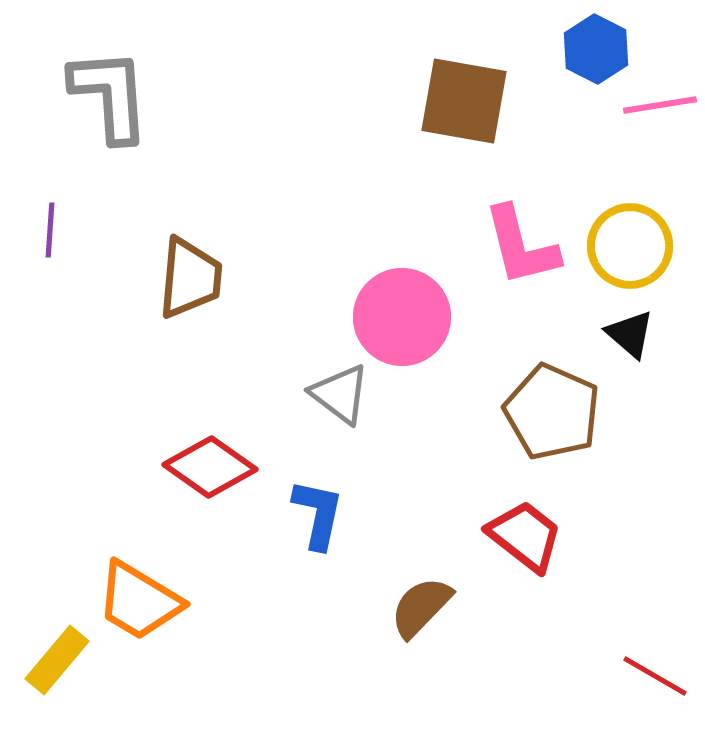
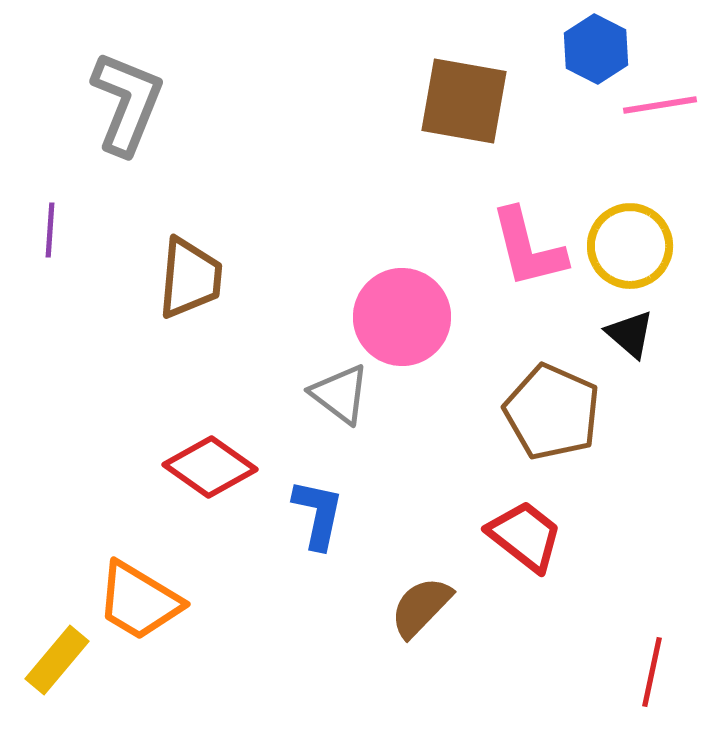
gray L-shape: moved 17 px right, 8 px down; rotated 26 degrees clockwise
pink L-shape: moved 7 px right, 2 px down
red line: moved 3 px left, 4 px up; rotated 72 degrees clockwise
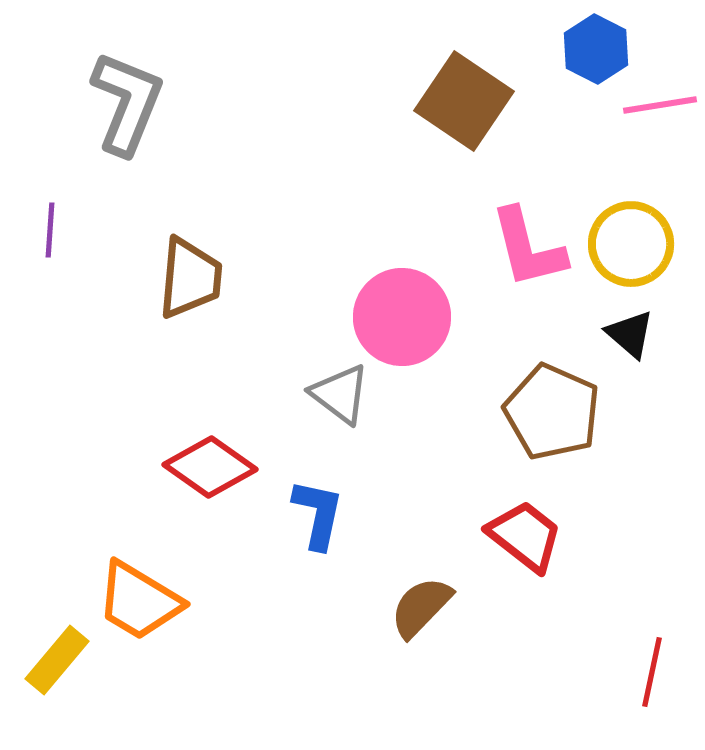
brown square: rotated 24 degrees clockwise
yellow circle: moved 1 px right, 2 px up
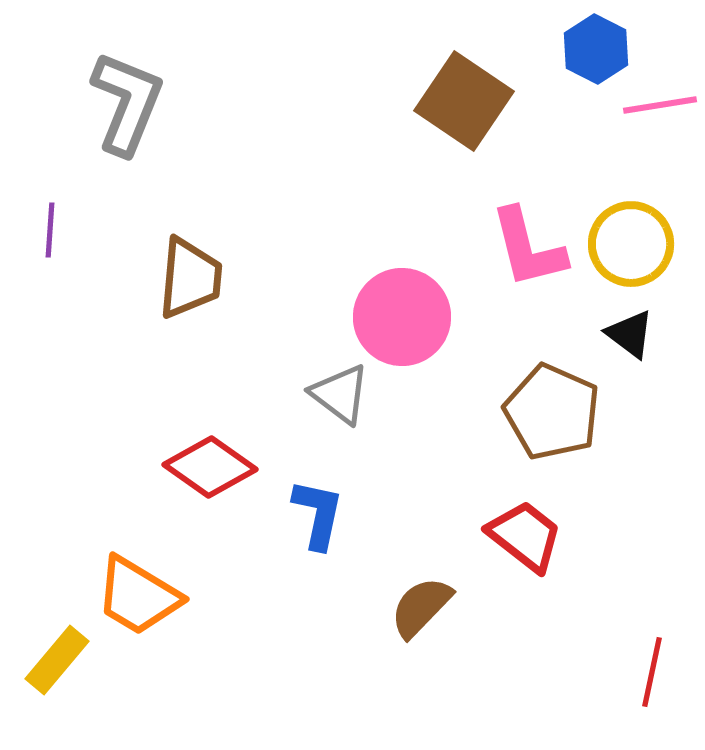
black triangle: rotated 4 degrees counterclockwise
orange trapezoid: moved 1 px left, 5 px up
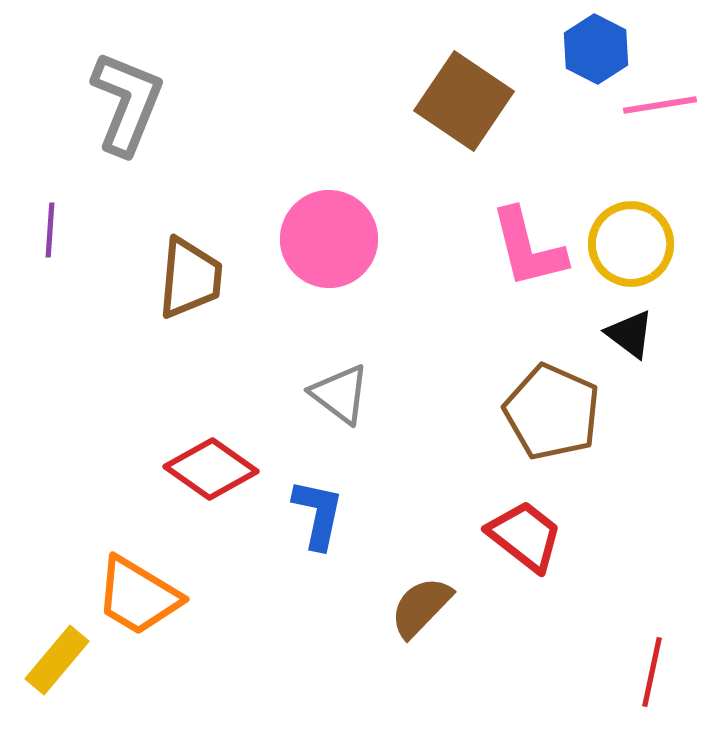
pink circle: moved 73 px left, 78 px up
red diamond: moved 1 px right, 2 px down
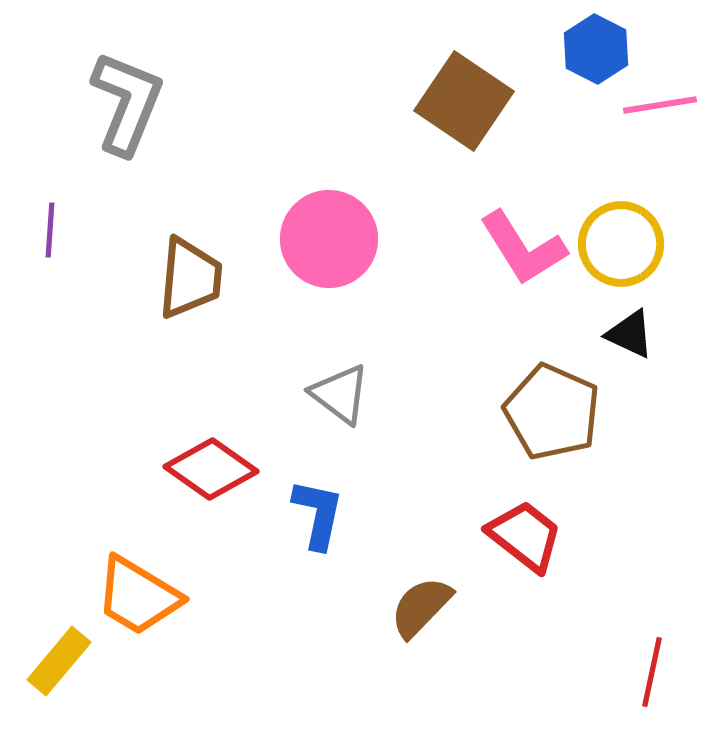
yellow circle: moved 10 px left
pink L-shape: moved 5 px left; rotated 18 degrees counterclockwise
black triangle: rotated 12 degrees counterclockwise
yellow rectangle: moved 2 px right, 1 px down
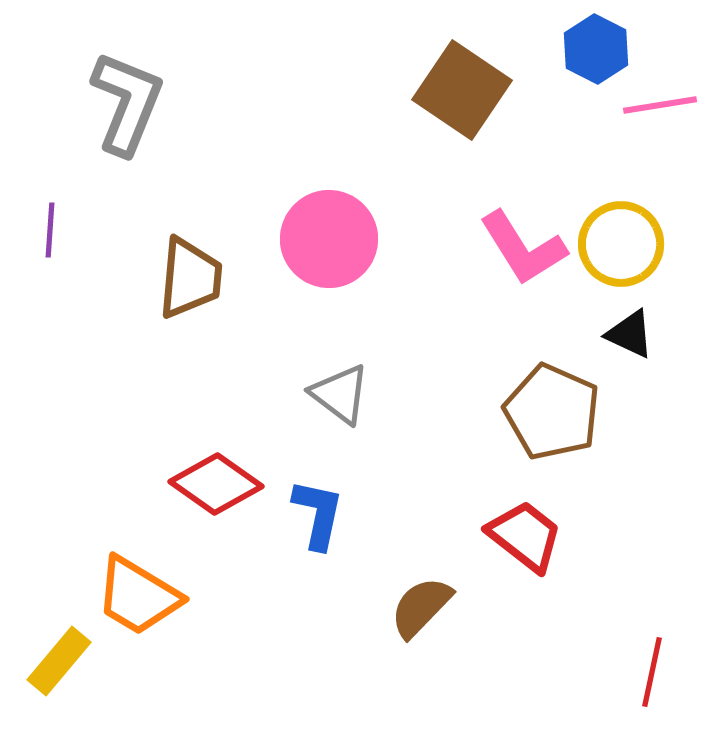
brown square: moved 2 px left, 11 px up
red diamond: moved 5 px right, 15 px down
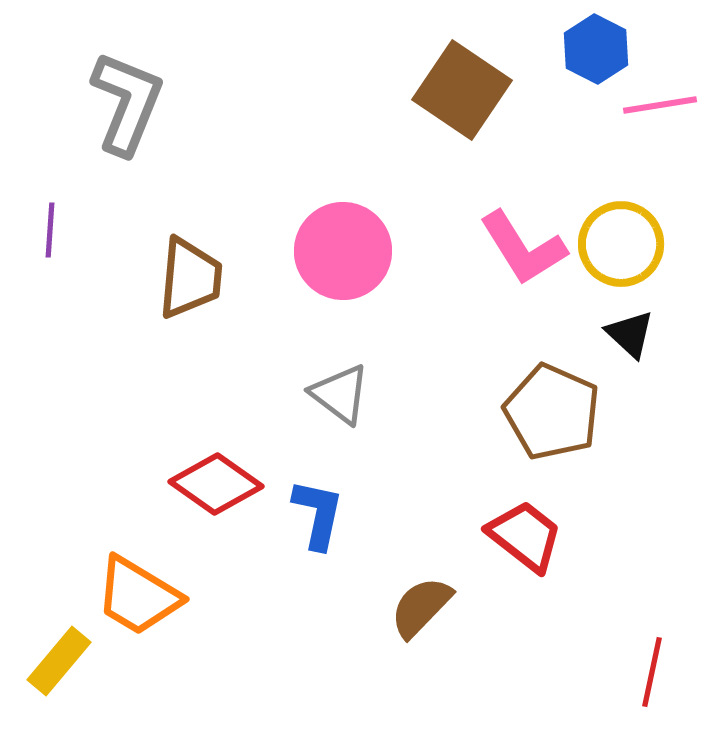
pink circle: moved 14 px right, 12 px down
black triangle: rotated 18 degrees clockwise
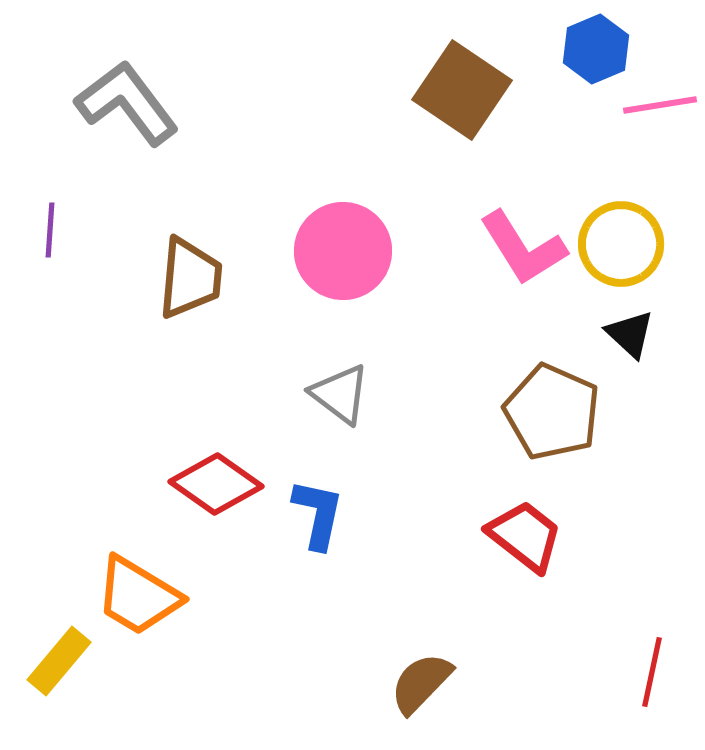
blue hexagon: rotated 10 degrees clockwise
gray L-shape: rotated 59 degrees counterclockwise
brown semicircle: moved 76 px down
